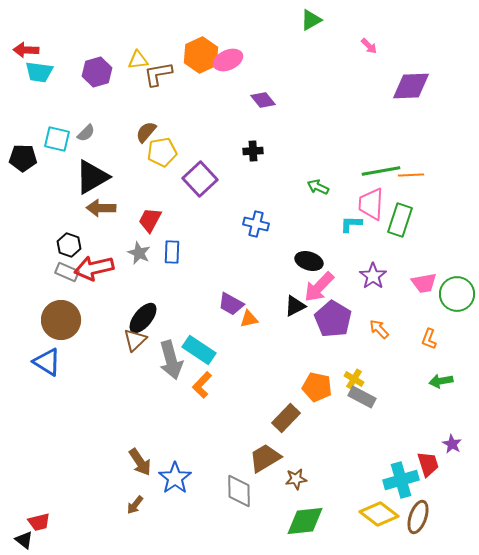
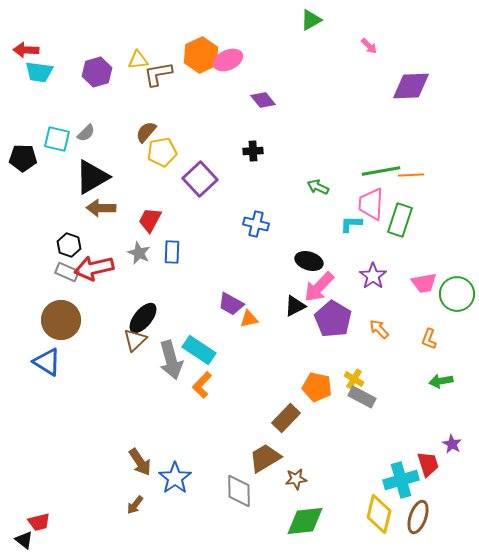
yellow diamond at (379, 514): rotated 66 degrees clockwise
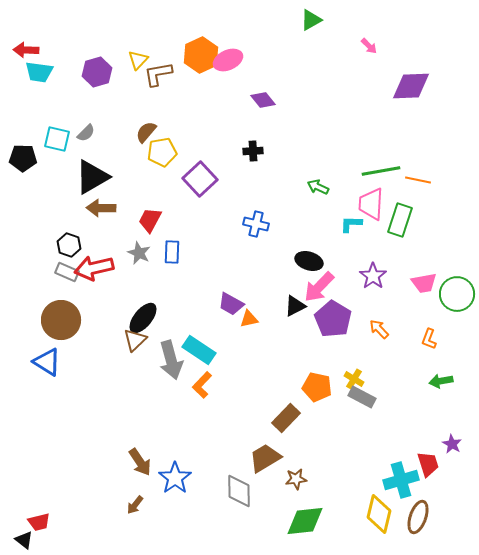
yellow triangle at (138, 60): rotated 40 degrees counterclockwise
orange line at (411, 175): moved 7 px right, 5 px down; rotated 15 degrees clockwise
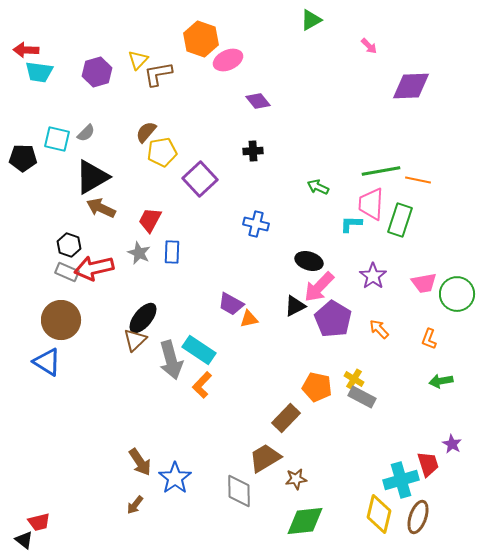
orange hexagon at (201, 55): moved 16 px up; rotated 16 degrees counterclockwise
purple diamond at (263, 100): moved 5 px left, 1 px down
brown arrow at (101, 208): rotated 24 degrees clockwise
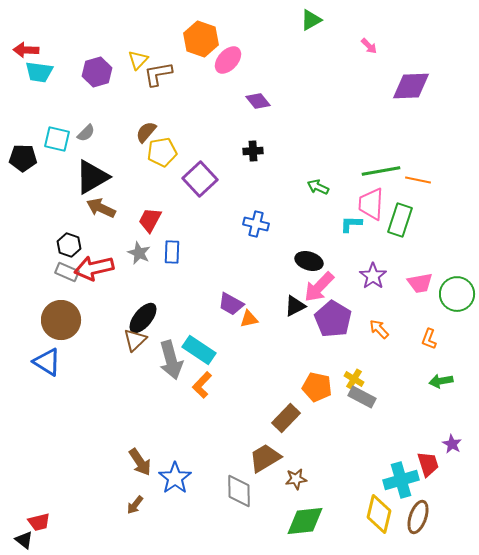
pink ellipse at (228, 60): rotated 24 degrees counterclockwise
pink trapezoid at (424, 283): moved 4 px left
